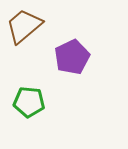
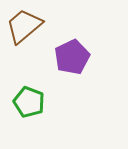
green pentagon: rotated 16 degrees clockwise
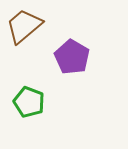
purple pentagon: rotated 16 degrees counterclockwise
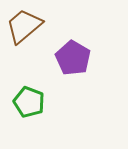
purple pentagon: moved 1 px right, 1 px down
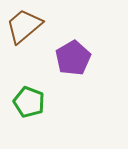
purple pentagon: rotated 12 degrees clockwise
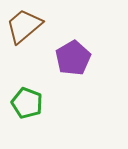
green pentagon: moved 2 px left, 1 px down
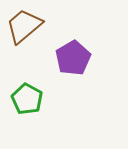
green pentagon: moved 4 px up; rotated 8 degrees clockwise
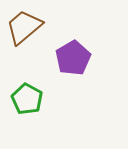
brown trapezoid: moved 1 px down
